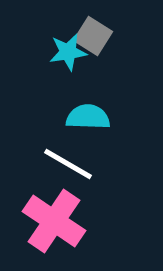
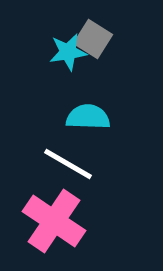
gray square: moved 3 px down
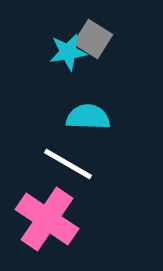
pink cross: moved 7 px left, 2 px up
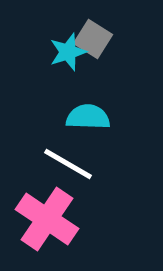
cyan star: rotated 9 degrees counterclockwise
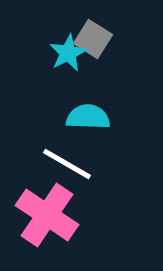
cyan star: moved 1 px down; rotated 9 degrees counterclockwise
white line: moved 1 px left
pink cross: moved 4 px up
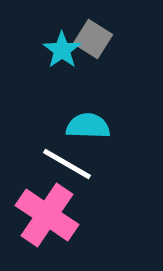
cyan star: moved 6 px left, 3 px up; rotated 9 degrees counterclockwise
cyan semicircle: moved 9 px down
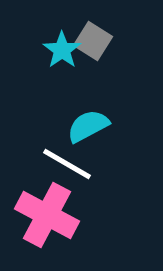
gray square: moved 2 px down
cyan semicircle: rotated 30 degrees counterclockwise
pink cross: rotated 6 degrees counterclockwise
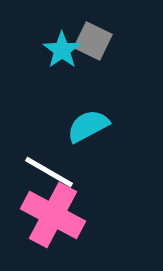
gray square: rotated 6 degrees counterclockwise
white line: moved 18 px left, 8 px down
pink cross: moved 6 px right
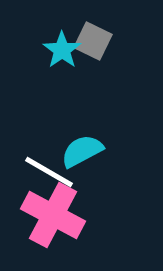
cyan semicircle: moved 6 px left, 25 px down
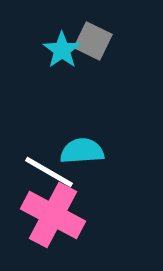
cyan semicircle: rotated 24 degrees clockwise
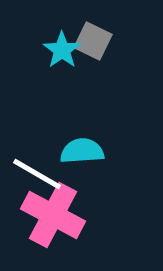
white line: moved 12 px left, 2 px down
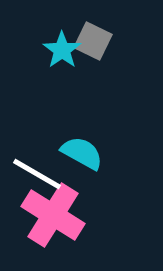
cyan semicircle: moved 2 px down; rotated 33 degrees clockwise
pink cross: rotated 4 degrees clockwise
